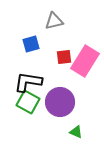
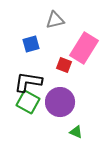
gray triangle: moved 1 px right, 1 px up
red square: moved 8 px down; rotated 28 degrees clockwise
pink rectangle: moved 1 px left, 13 px up
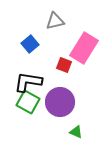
gray triangle: moved 1 px down
blue square: moved 1 px left; rotated 24 degrees counterclockwise
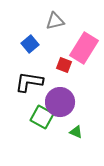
black L-shape: moved 1 px right
green square: moved 14 px right, 15 px down
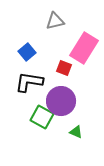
blue square: moved 3 px left, 8 px down
red square: moved 3 px down
purple circle: moved 1 px right, 1 px up
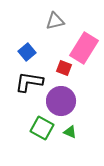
green square: moved 11 px down
green triangle: moved 6 px left
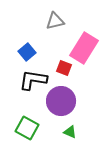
black L-shape: moved 4 px right, 2 px up
green square: moved 15 px left
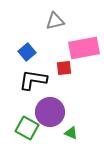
pink rectangle: rotated 48 degrees clockwise
red square: rotated 28 degrees counterclockwise
purple circle: moved 11 px left, 11 px down
green triangle: moved 1 px right, 1 px down
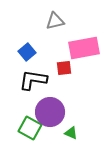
green square: moved 3 px right
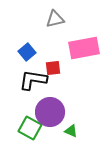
gray triangle: moved 2 px up
red square: moved 11 px left
green triangle: moved 2 px up
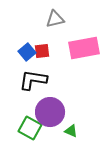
red square: moved 11 px left, 17 px up
